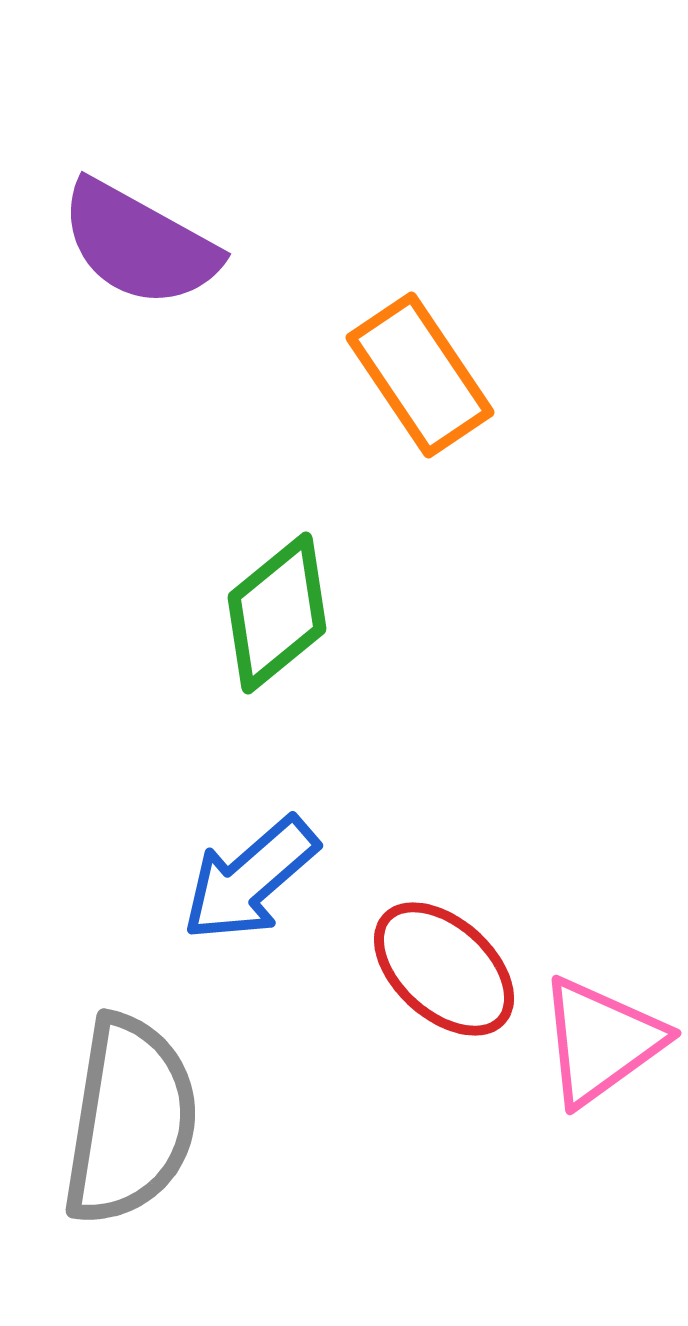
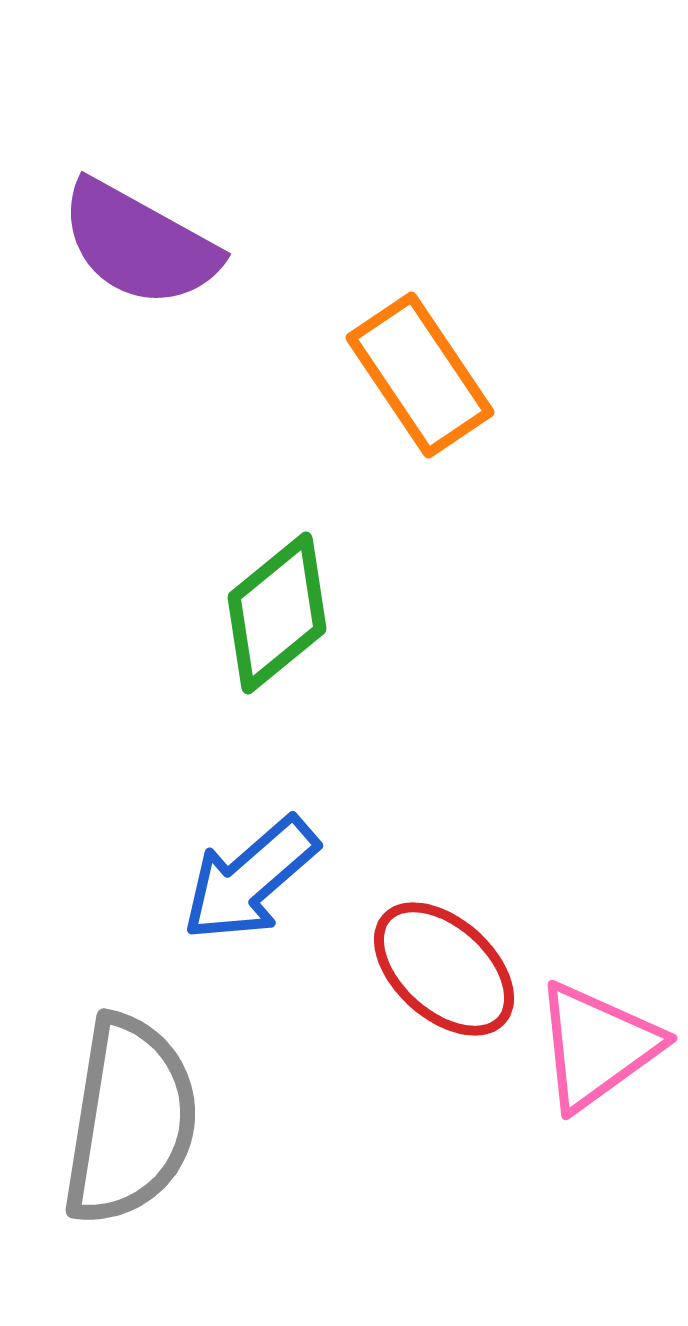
pink triangle: moved 4 px left, 5 px down
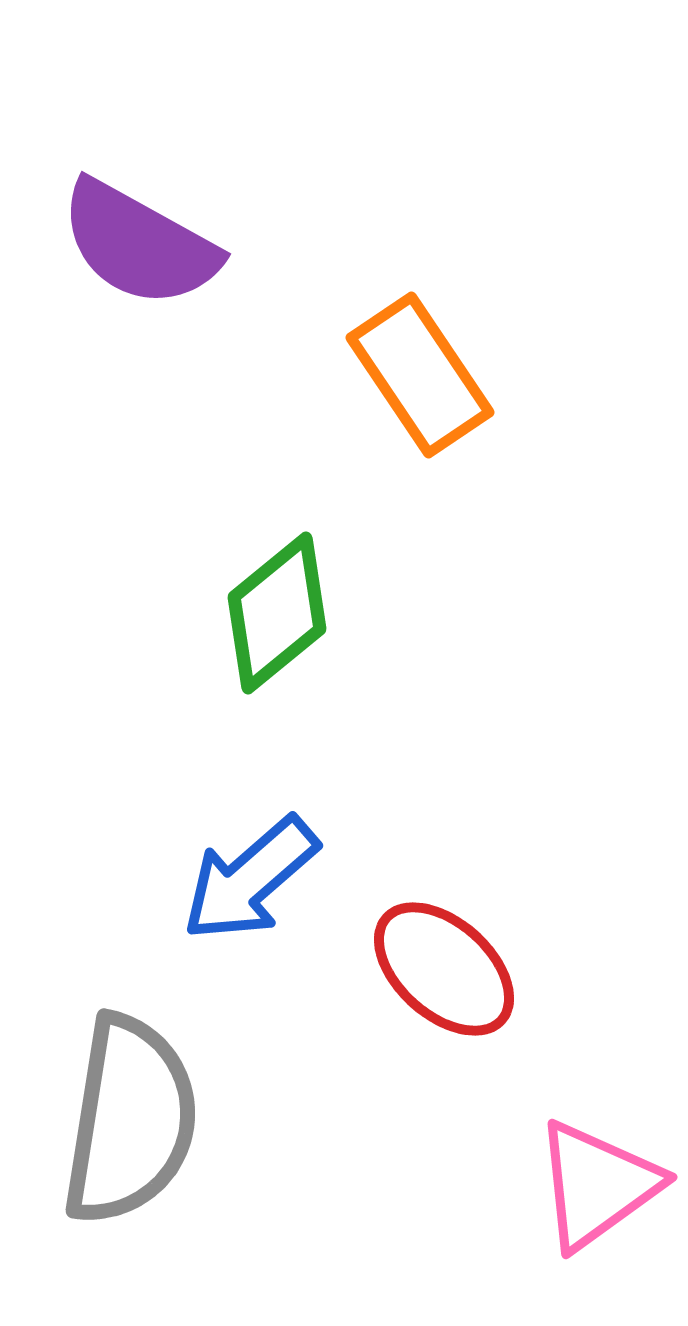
pink triangle: moved 139 px down
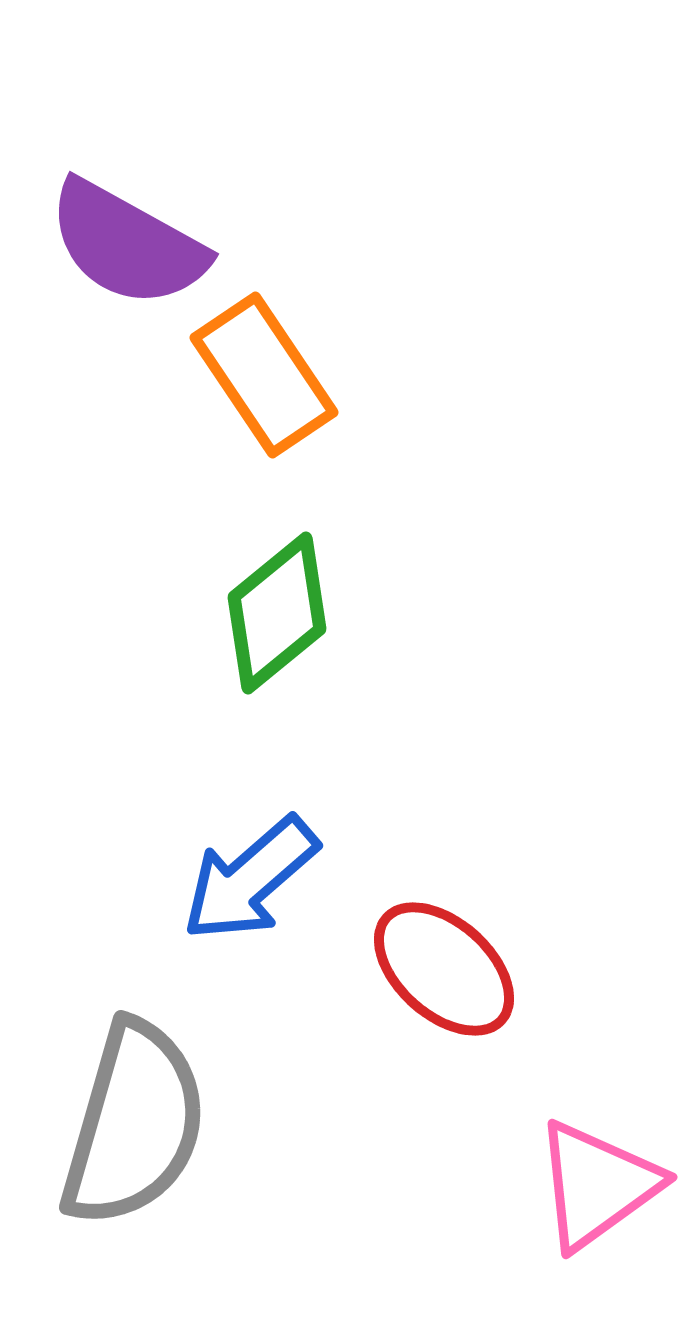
purple semicircle: moved 12 px left
orange rectangle: moved 156 px left
gray semicircle: moved 4 px right, 4 px down; rotated 7 degrees clockwise
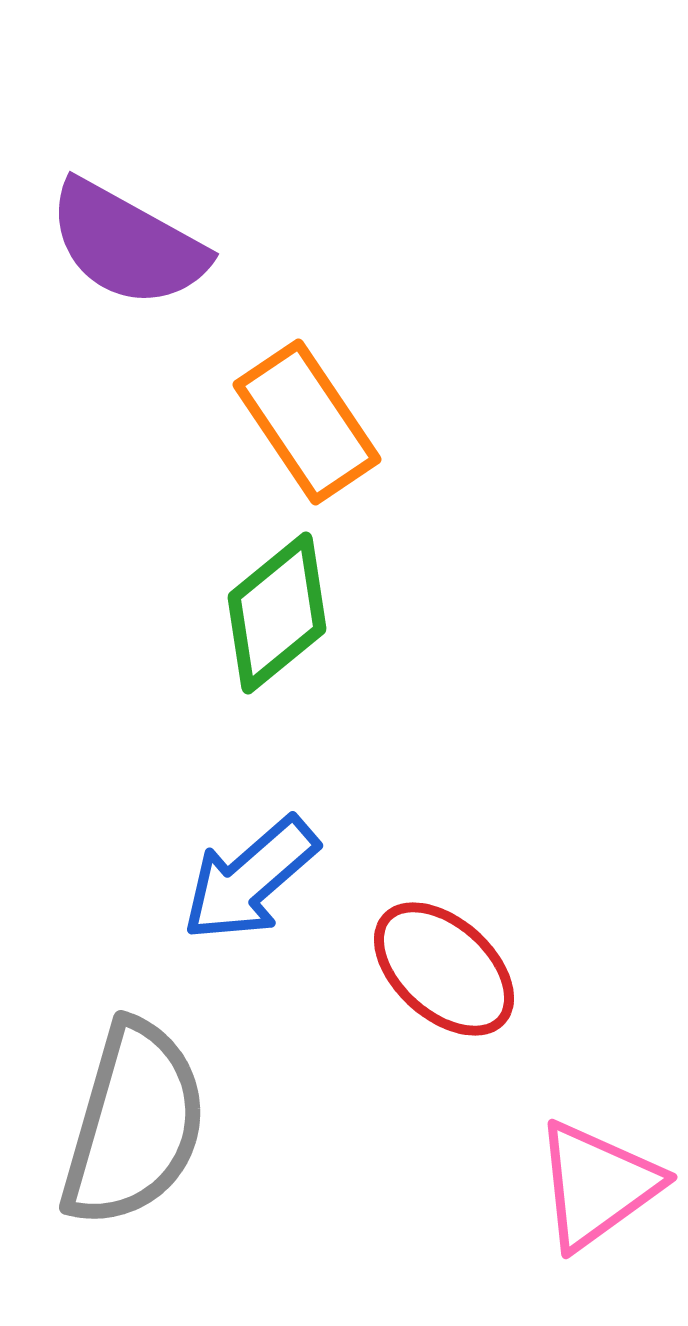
orange rectangle: moved 43 px right, 47 px down
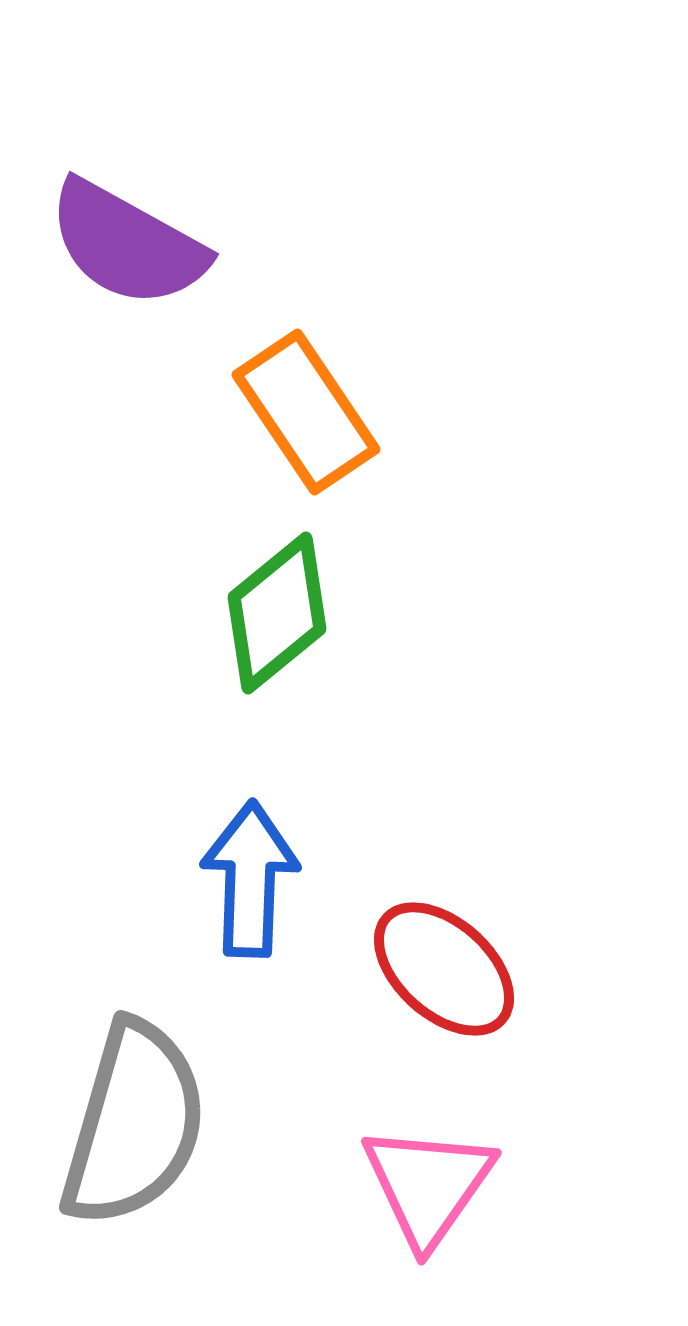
orange rectangle: moved 1 px left, 10 px up
blue arrow: rotated 133 degrees clockwise
pink triangle: moved 169 px left; rotated 19 degrees counterclockwise
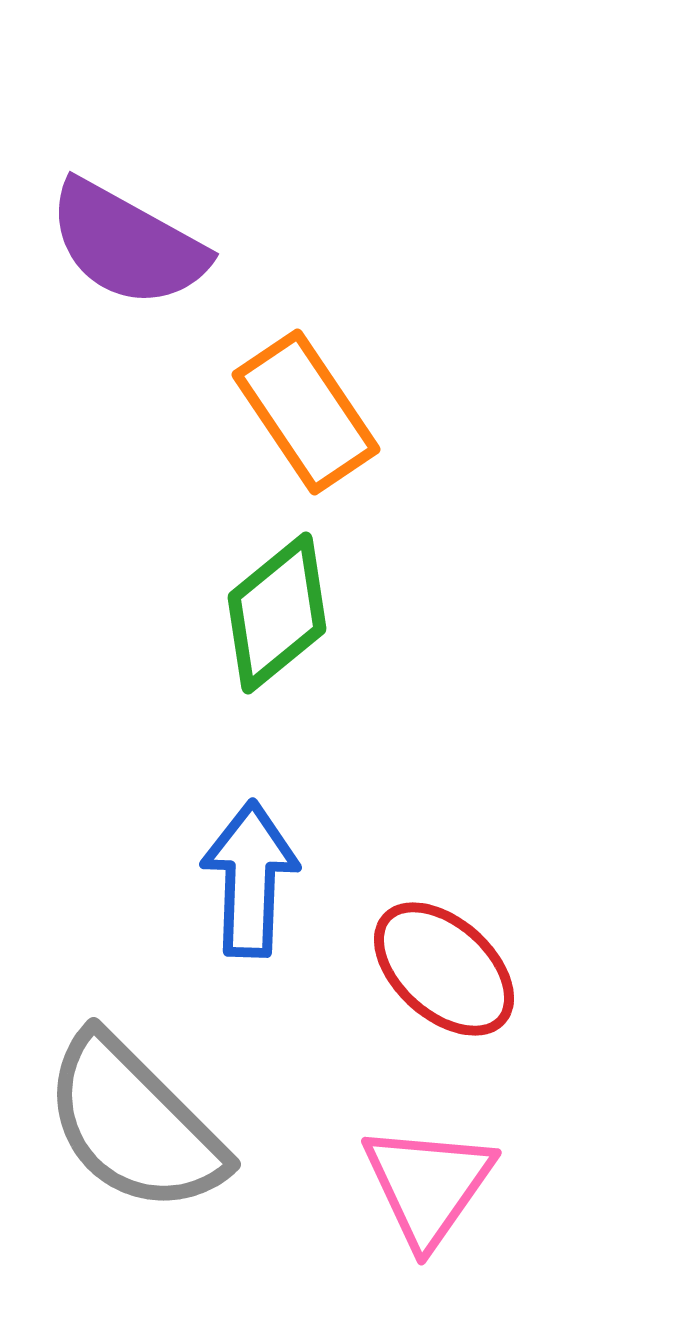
gray semicircle: rotated 119 degrees clockwise
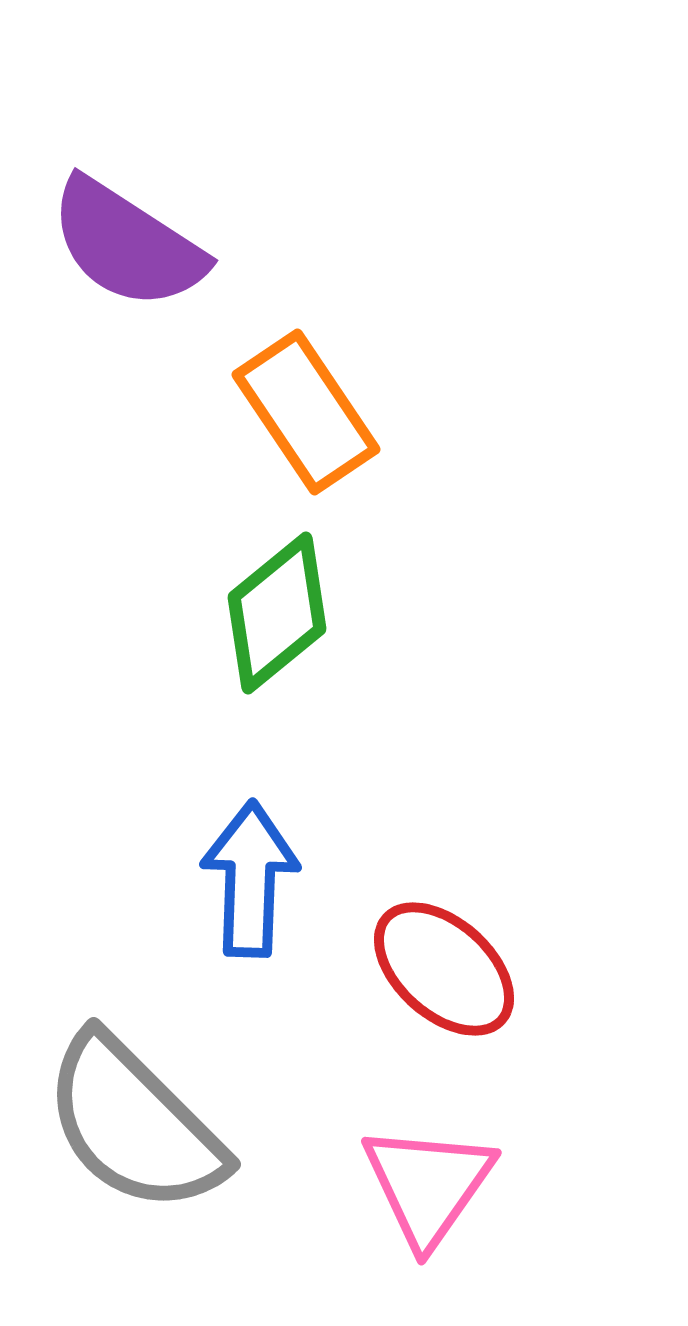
purple semicircle: rotated 4 degrees clockwise
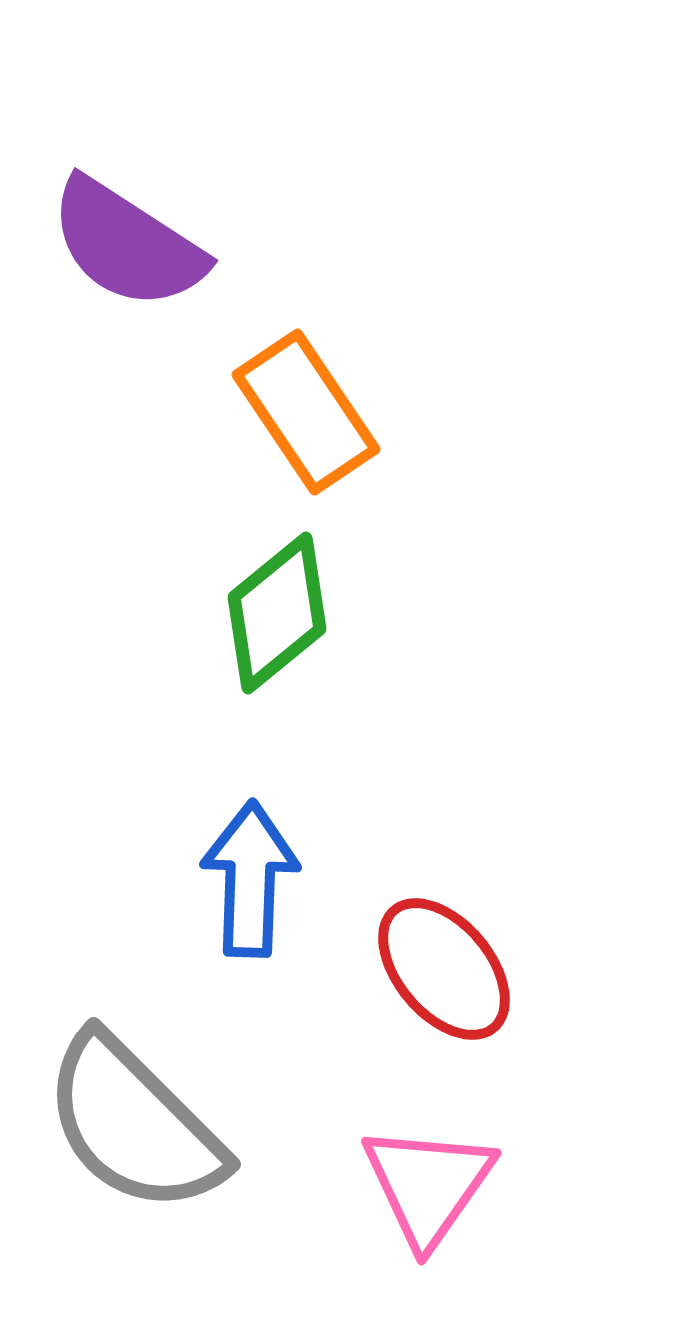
red ellipse: rotated 8 degrees clockwise
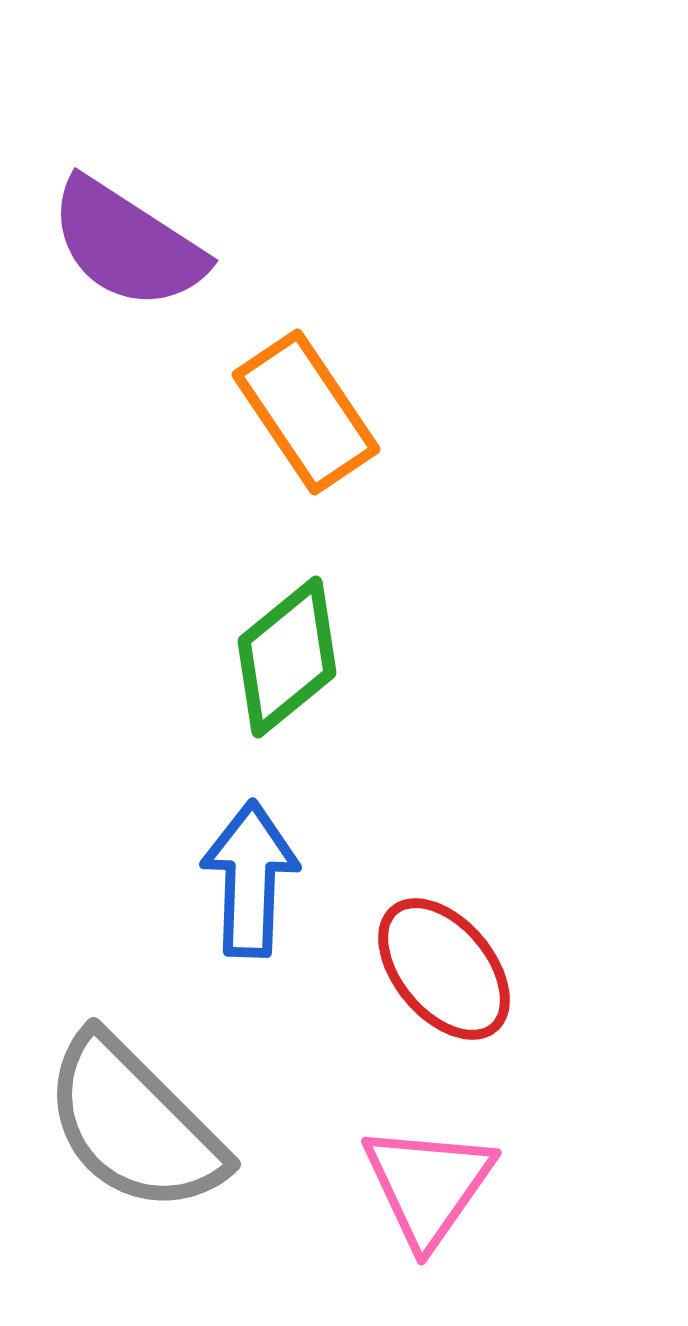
green diamond: moved 10 px right, 44 px down
